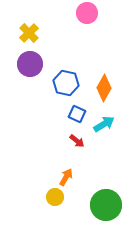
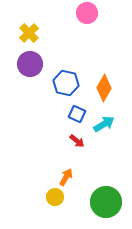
green circle: moved 3 px up
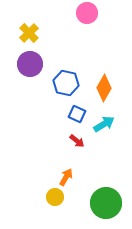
green circle: moved 1 px down
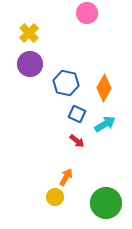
cyan arrow: moved 1 px right
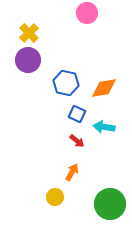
purple circle: moved 2 px left, 4 px up
orange diamond: rotated 52 degrees clockwise
cyan arrow: moved 1 px left, 3 px down; rotated 140 degrees counterclockwise
orange arrow: moved 6 px right, 5 px up
green circle: moved 4 px right, 1 px down
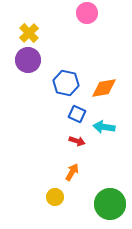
red arrow: rotated 21 degrees counterclockwise
